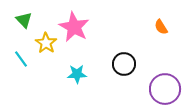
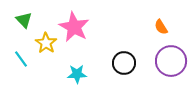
black circle: moved 1 px up
purple circle: moved 6 px right, 28 px up
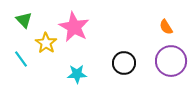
orange semicircle: moved 5 px right
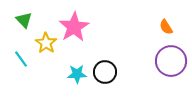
pink star: rotated 12 degrees clockwise
black circle: moved 19 px left, 9 px down
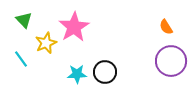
yellow star: rotated 15 degrees clockwise
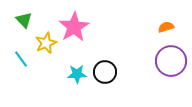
orange semicircle: rotated 105 degrees clockwise
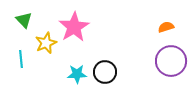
cyan line: rotated 30 degrees clockwise
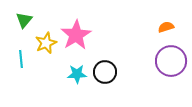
green triangle: rotated 24 degrees clockwise
pink star: moved 2 px right, 8 px down
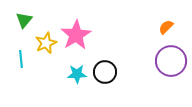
orange semicircle: rotated 28 degrees counterclockwise
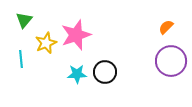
pink star: rotated 12 degrees clockwise
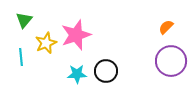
cyan line: moved 2 px up
black circle: moved 1 px right, 1 px up
